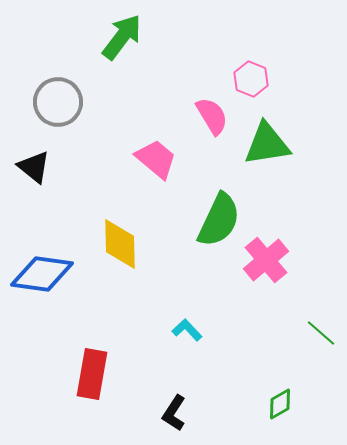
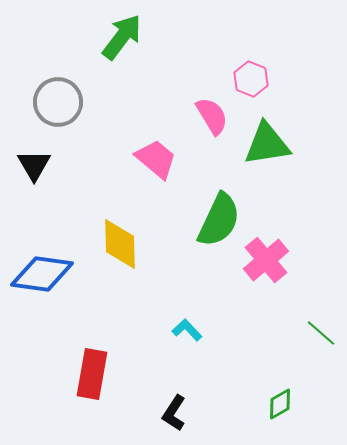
black triangle: moved 2 px up; rotated 21 degrees clockwise
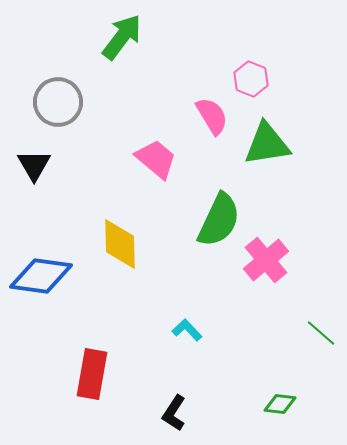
blue diamond: moved 1 px left, 2 px down
green diamond: rotated 36 degrees clockwise
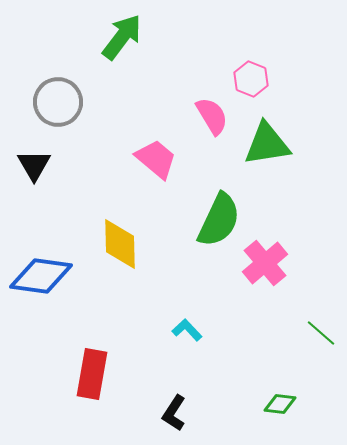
pink cross: moved 1 px left, 3 px down
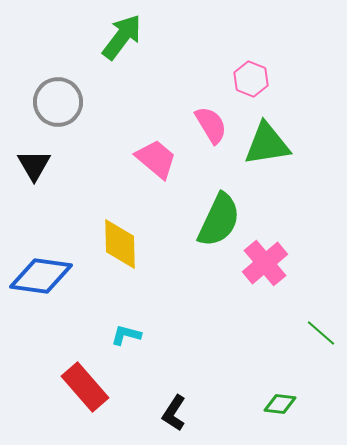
pink semicircle: moved 1 px left, 9 px down
cyan L-shape: moved 61 px left, 5 px down; rotated 32 degrees counterclockwise
red rectangle: moved 7 px left, 13 px down; rotated 51 degrees counterclockwise
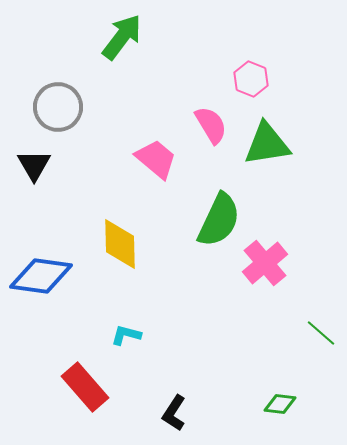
gray circle: moved 5 px down
